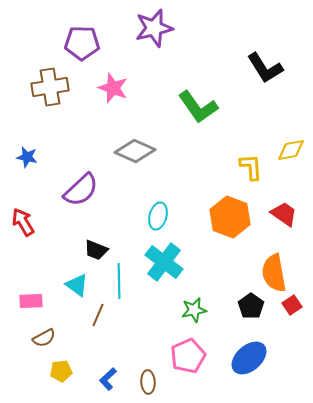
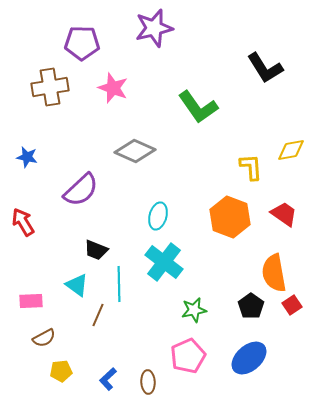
cyan line: moved 3 px down
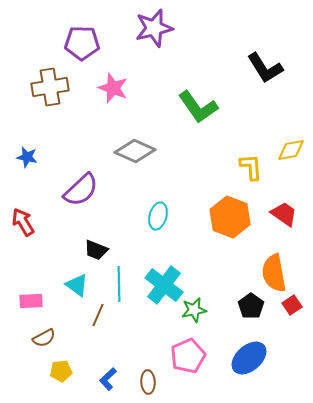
cyan cross: moved 23 px down
